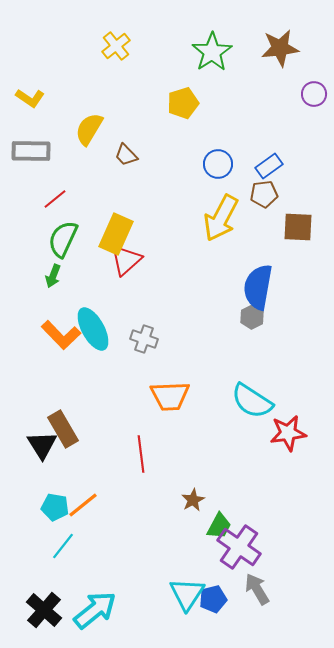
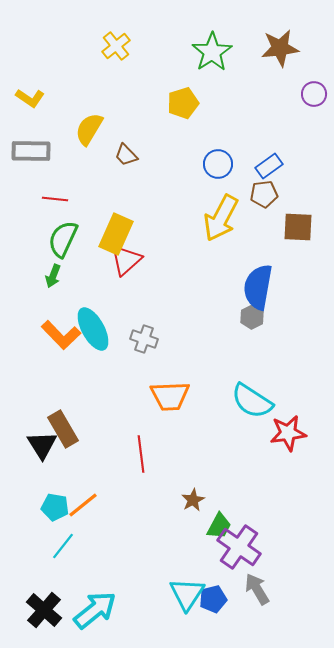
red line at (55, 199): rotated 45 degrees clockwise
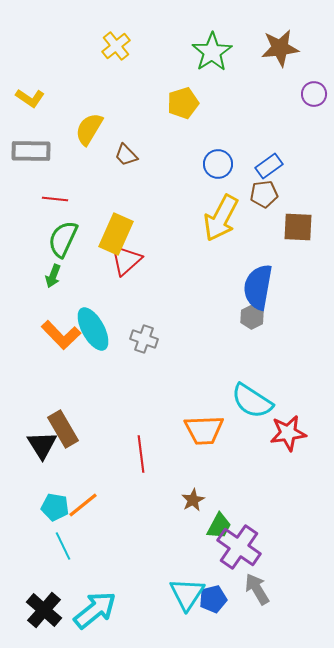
orange trapezoid at (170, 396): moved 34 px right, 34 px down
cyan line at (63, 546): rotated 64 degrees counterclockwise
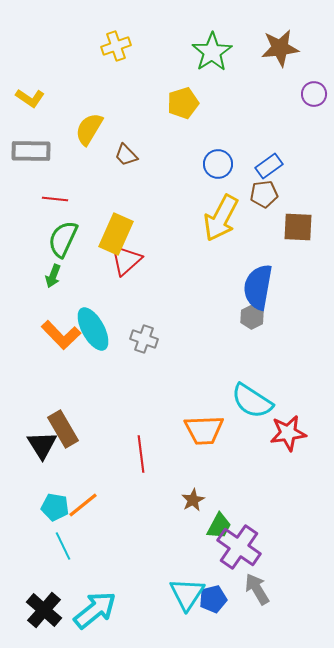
yellow cross at (116, 46): rotated 20 degrees clockwise
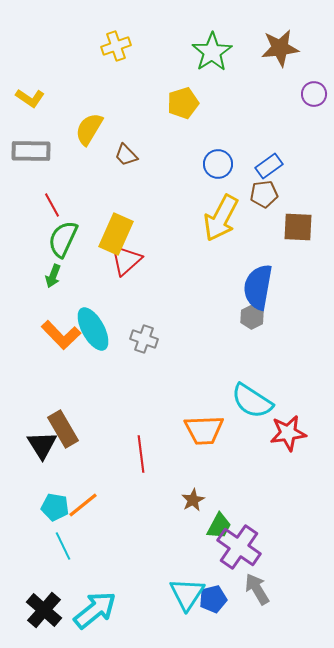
red line at (55, 199): moved 3 px left, 6 px down; rotated 55 degrees clockwise
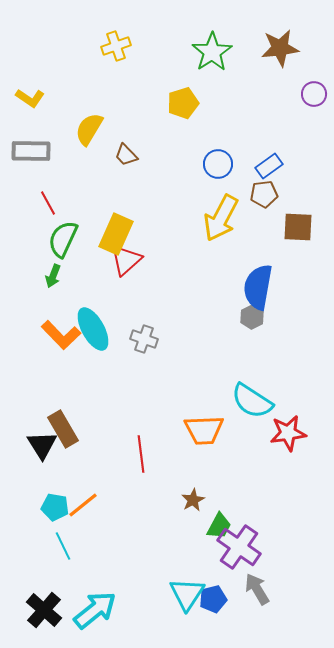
red line at (52, 205): moved 4 px left, 2 px up
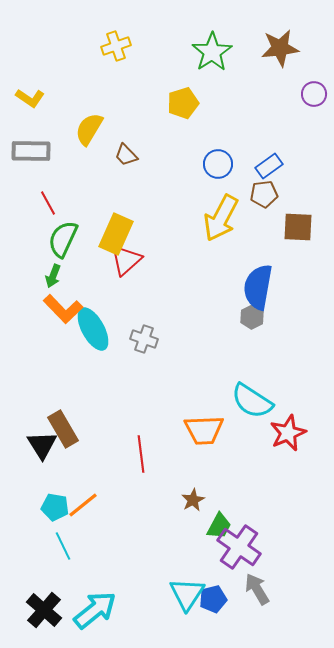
orange L-shape at (61, 335): moved 2 px right, 26 px up
red star at (288, 433): rotated 15 degrees counterclockwise
